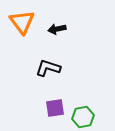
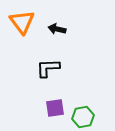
black arrow: rotated 24 degrees clockwise
black L-shape: rotated 20 degrees counterclockwise
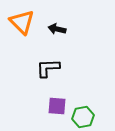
orange triangle: rotated 8 degrees counterclockwise
purple square: moved 2 px right, 2 px up; rotated 12 degrees clockwise
